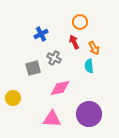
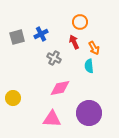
gray square: moved 16 px left, 31 px up
purple circle: moved 1 px up
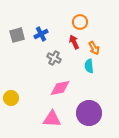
gray square: moved 2 px up
yellow circle: moved 2 px left
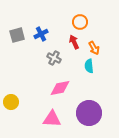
yellow circle: moved 4 px down
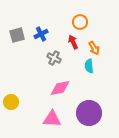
red arrow: moved 1 px left
